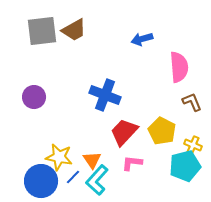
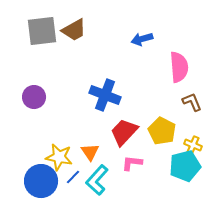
orange triangle: moved 2 px left, 8 px up
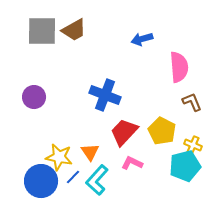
gray square: rotated 8 degrees clockwise
pink L-shape: rotated 20 degrees clockwise
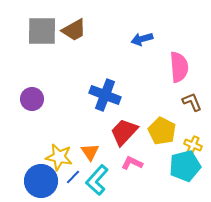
purple circle: moved 2 px left, 2 px down
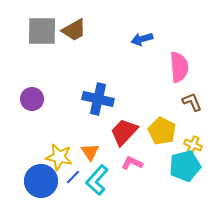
blue cross: moved 7 px left, 4 px down; rotated 8 degrees counterclockwise
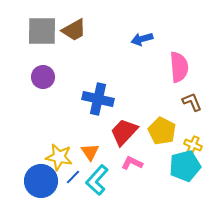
purple circle: moved 11 px right, 22 px up
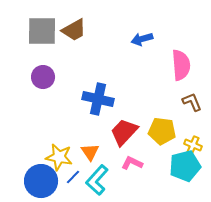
pink semicircle: moved 2 px right, 2 px up
yellow pentagon: rotated 20 degrees counterclockwise
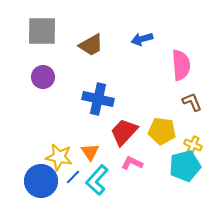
brown trapezoid: moved 17 px right, 15 px down
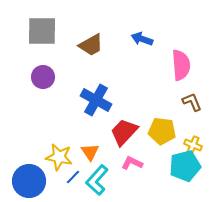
blue arrow: rotated 35 degrees clockwise
blue cross: moved 2 px left, 1 px down; rotated 16 degrees clockwise
blue circle: moved 12 px left
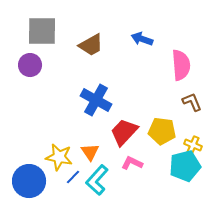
purple circle: moved 13 px left, 12 px up
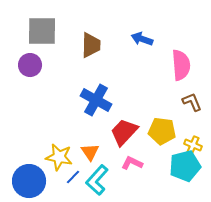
brown trapezoid: rotated 60 degrees counterclockwise
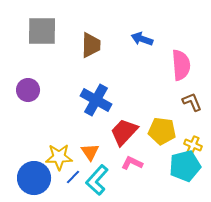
purple circle: moved 2 px left, 25 px down
yellow star: rotated 12 degrees counterclockwise
blue circle: moved 5 px right, 3 px up
